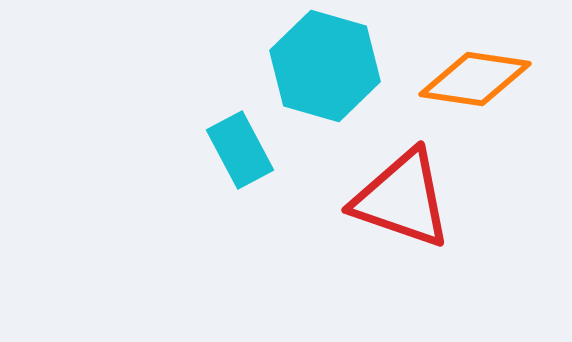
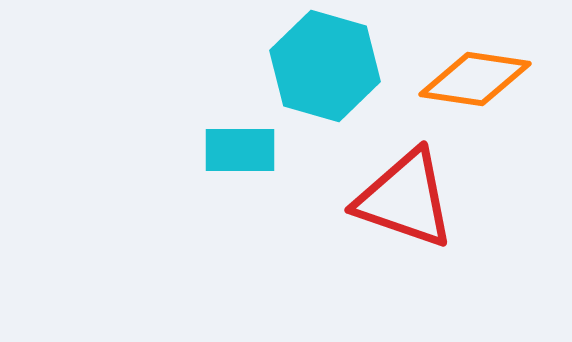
cyan rectangle: rotated 62 degrees counterclockwise
red triangle: moved 3 px right
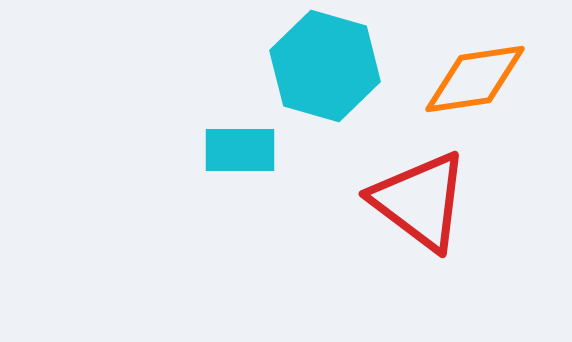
orange diamond: rotated 17 degrees counterclockwise
red triangle: moved 15 px right, 2 px down; rotated 18 degrees clockwise
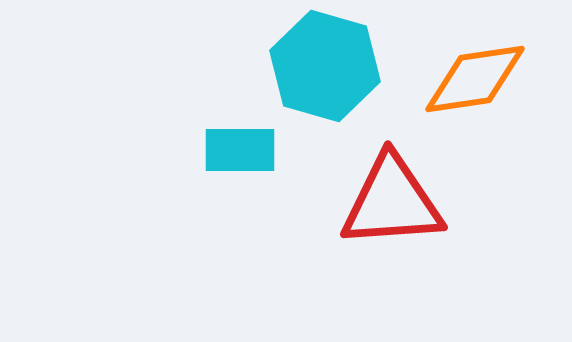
red triangle: moved 28 px left, 1 px down; rotated 41 degrees counterclockwise
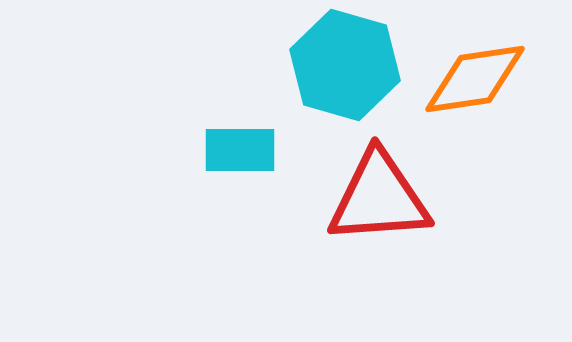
cyan hexagon: moved 20 px right, 1 px up
red triangle: moved 13 px left, 4 px up
